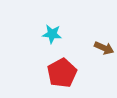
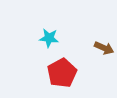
cyan star: moved 3 px left, 4 px down
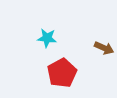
cyan star: moved 2 px left
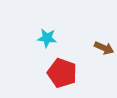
red pentagon: rotated 24 degrees counterclockwise
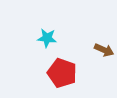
brown arrow: moved 2 px down
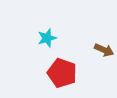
cyan star: rotated 24 degrees counterclockwise
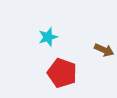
cyan star: moved 1 px right, 1 px up
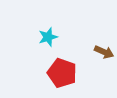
brown arrow: moved 2 px down
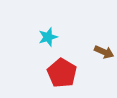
red pentagon: rotated 12 degrees clockwise
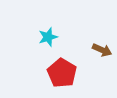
brown arrow: moved 2 px left, 2 px up
